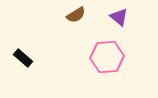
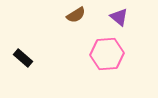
pink hexagon: moved 3 px up
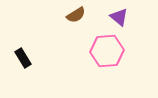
pink hexagon: moved 3 px up
black rectangle: rotated 18 degrees clockwise
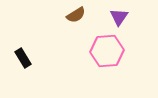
purple triangle: rotated 24 degrees clockwise
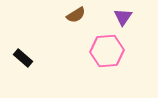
purple triangle: moved 4 px right
black rectangle: rotated 18 degrees counterclockwise
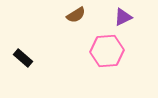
purple triangle: rotated 30 degrees clockwise
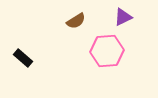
brown semicircle: moved 6 px down
